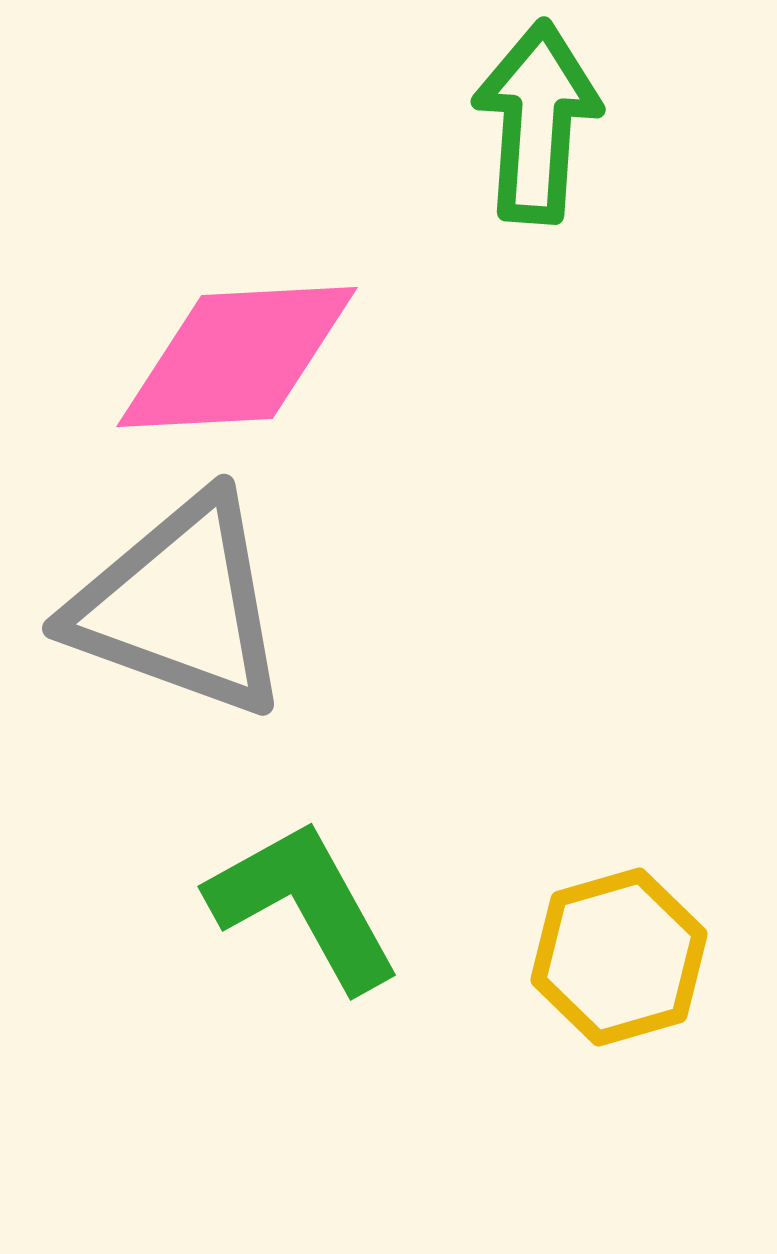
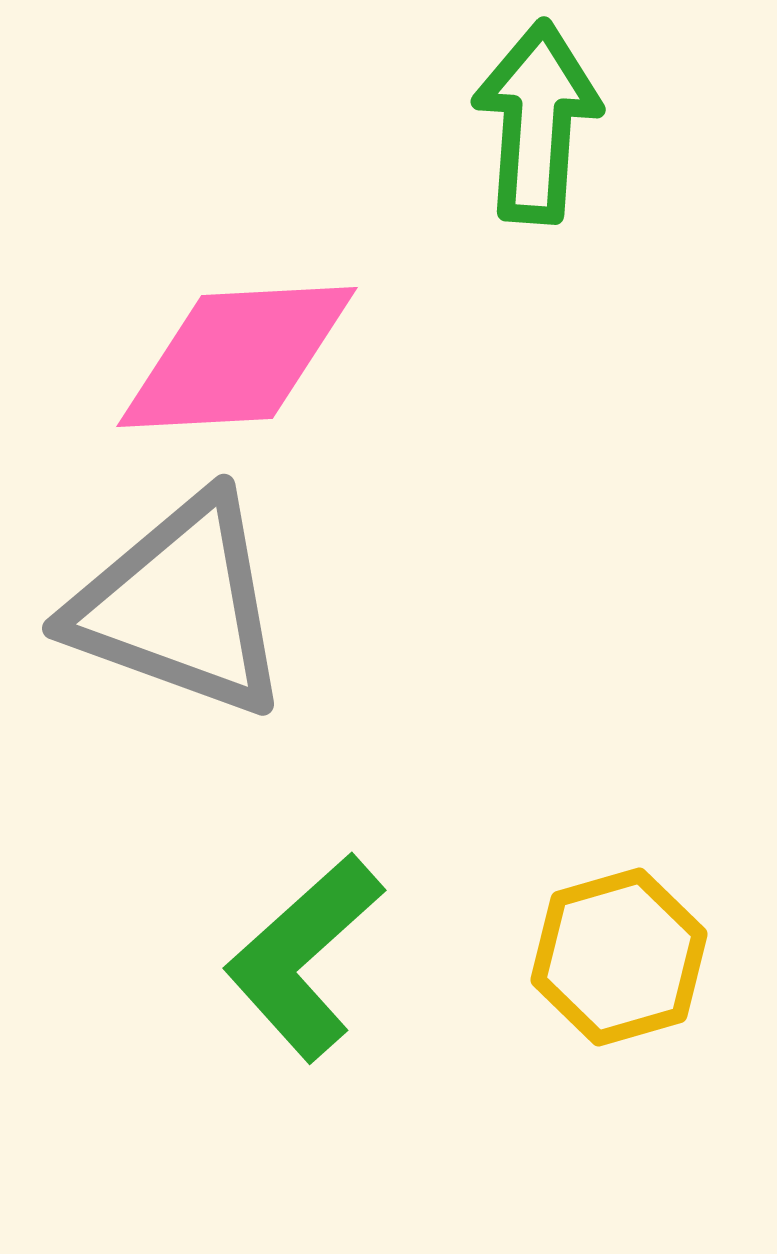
green L-shape: moved 52 px down; rotated 103 degrees counterclockwise
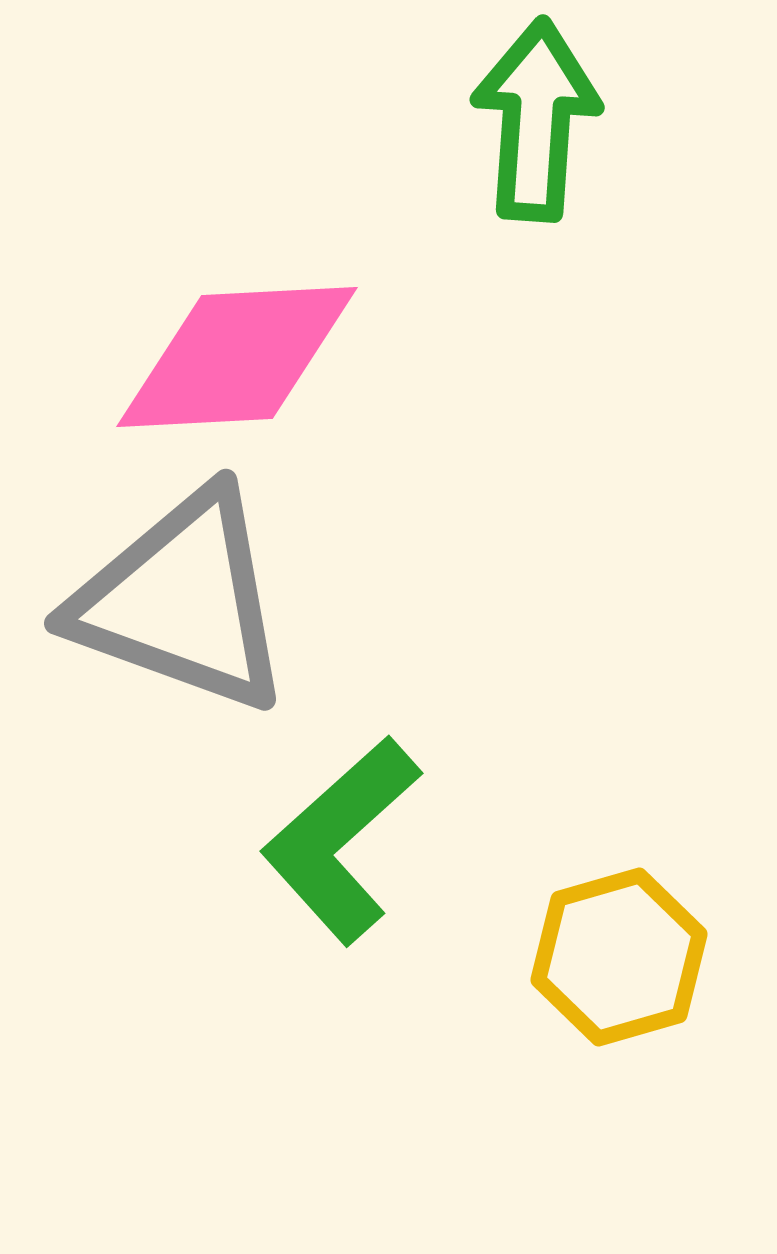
green arrow: moved 1 px left, 2 px up
gray triangle: moved 2 px right, 5 px up
green L-shape: moved 37 px right, 117 px up
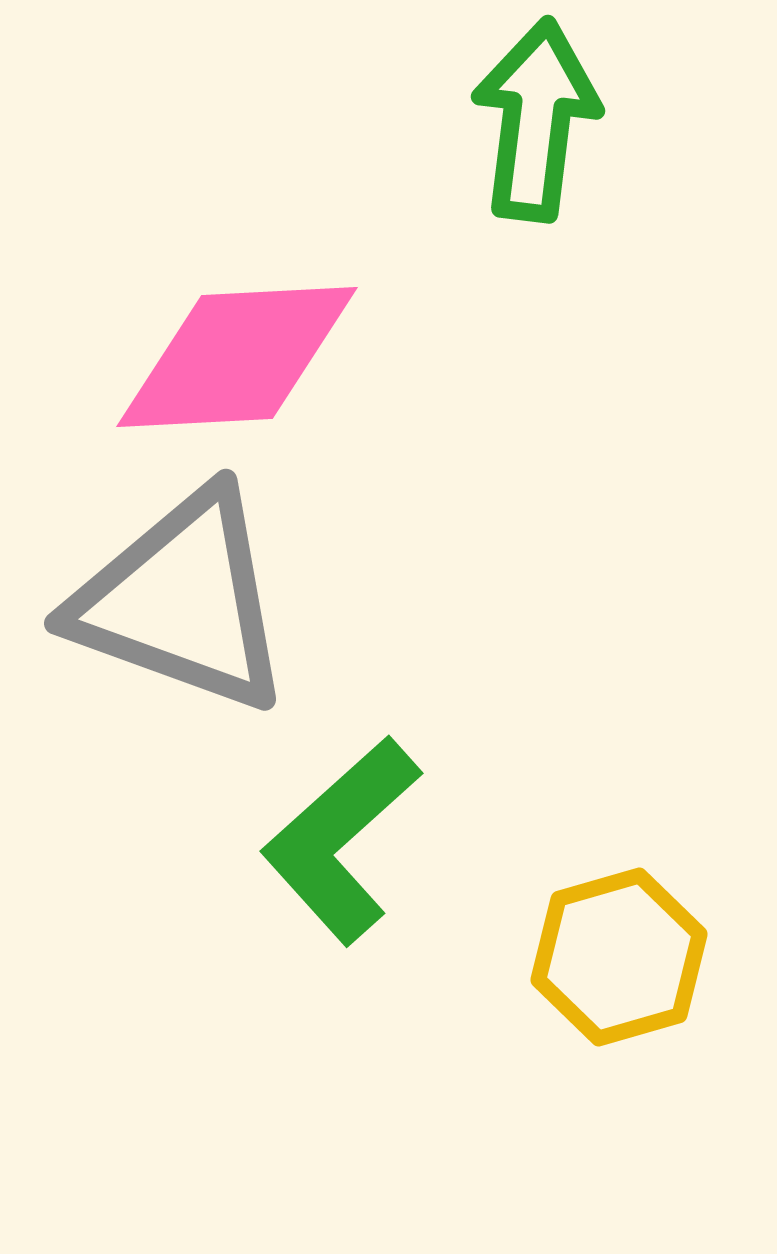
green arrow: rotated 3 degrees clockwise
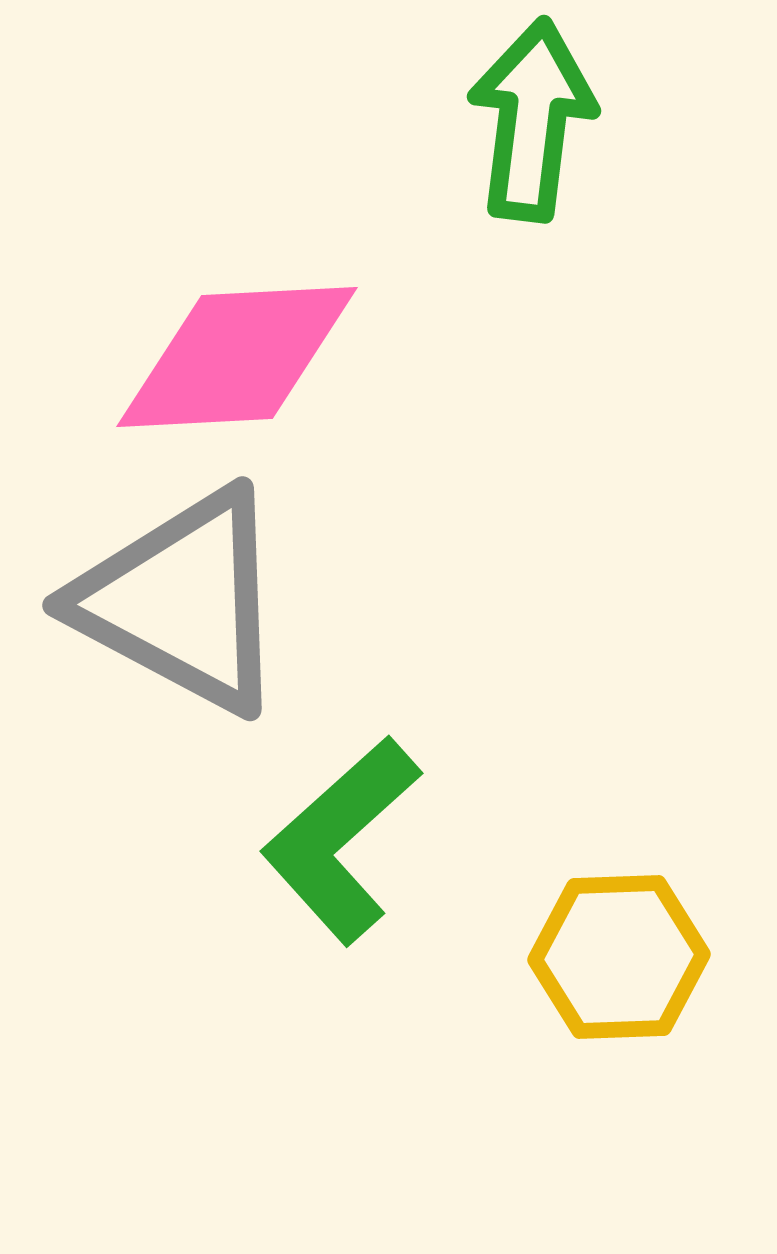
green arrow: moved 4 px left
gray triangle: rotated 8 degrees clockwise
yellow hexagon: rotated 14 degrees clockwise
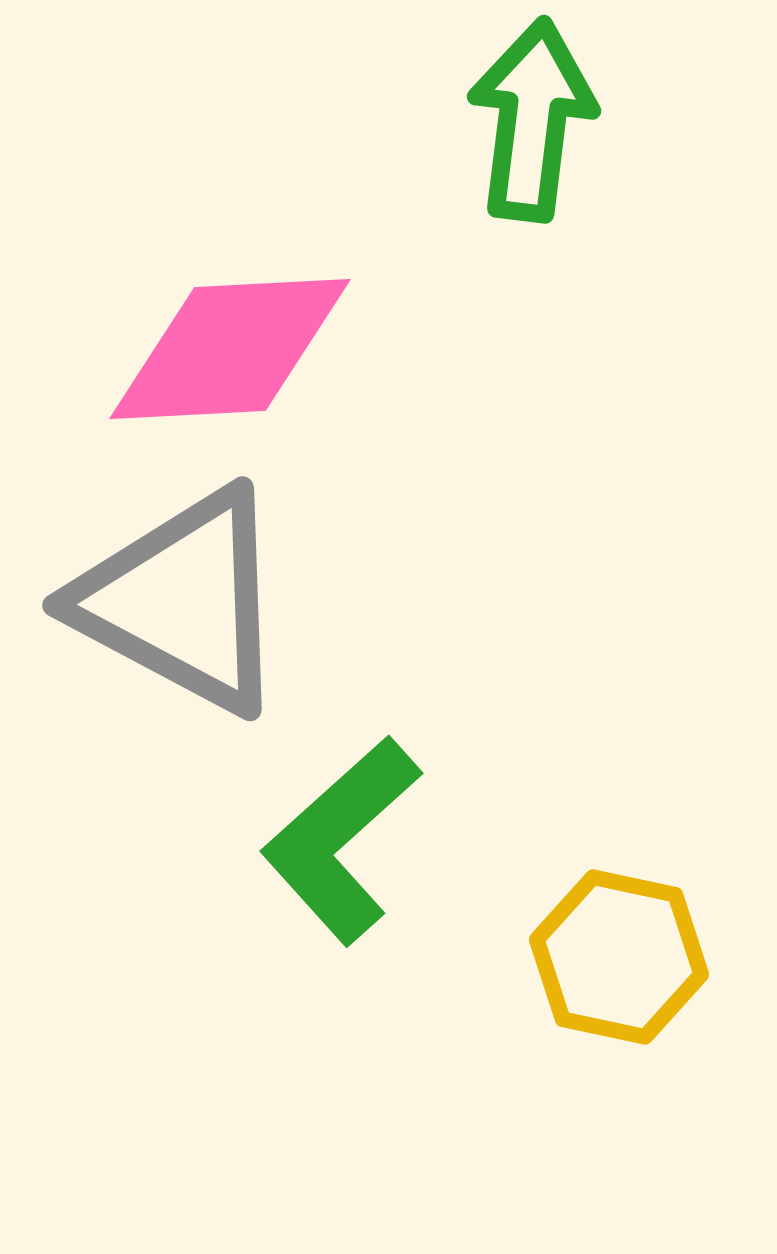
pink diamond: moved 7 px left, 8 px up
yellow hexagon: rotated 14 degrees clockwise
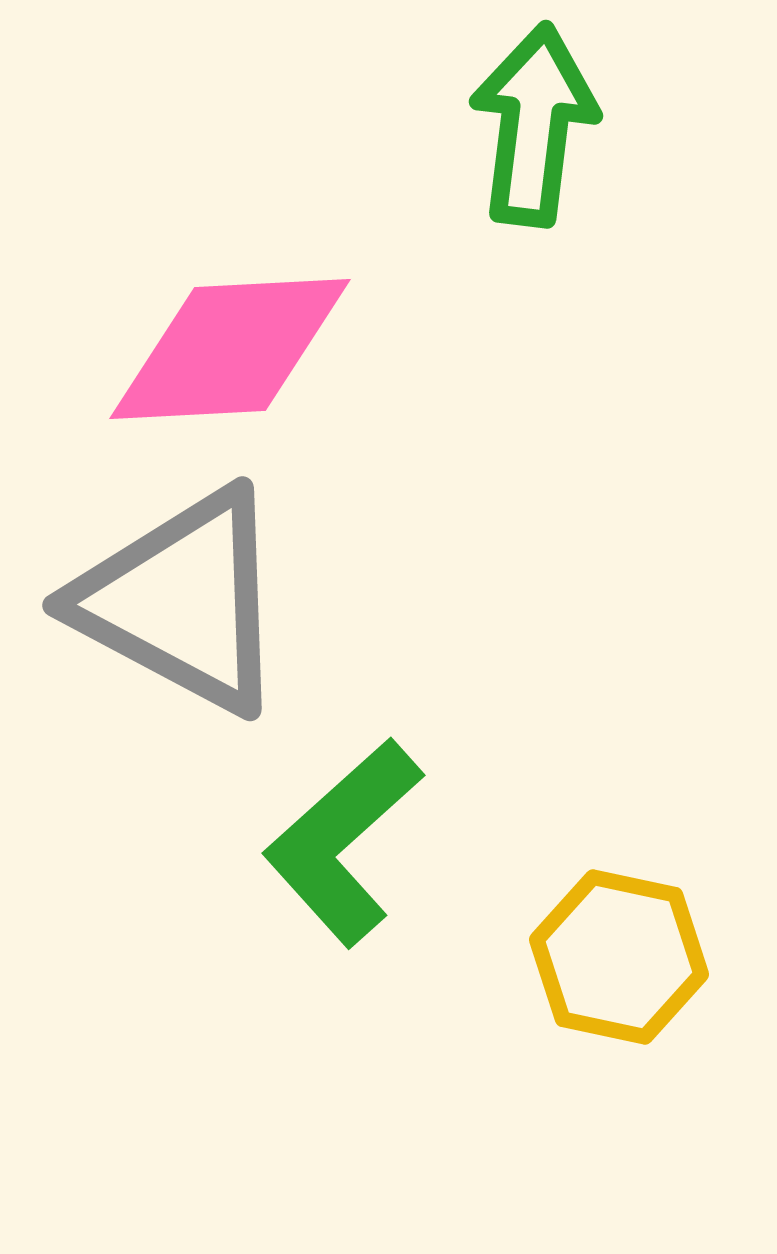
green arrow: moved 2 px right, 5 px down
green L-shape: moved 2 px right, 2 px down
